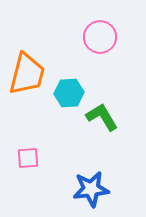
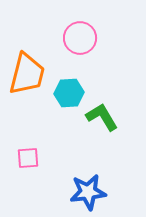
pink circle: moved 20 px left, 1 px down
blue star: moved 3 px left, 3 px down
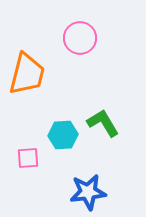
cyan hexagon: moved 6 px left, 42 px down
green L-shape: moved 1 px right, 6 px down
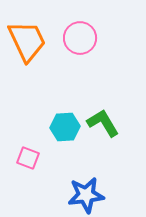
orange trapezoid: moved 33 px up; rotated 39 degrees counterclockwise
cyan hexagon: moved 2 px right, 8 px up
pink square: rotated 25 degrees clockwise
blue star: moved 2 px left, 3 px down
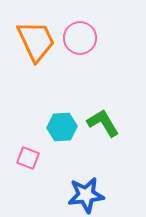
orange trapezoid: moved 9 px right
cyan hexagon: moved 3 px left
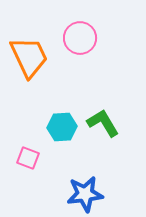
orange trapezoid: moved 7 px left, 16 px down
blue star: moved 1 px left, 1 px up
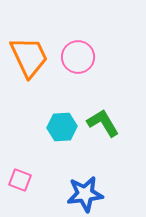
pink circle: moved 2 px left, 19 px down
pink square: moved 8 px left, 22 px down
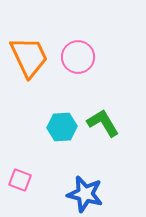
blue star: rotated 21 degrees clockwise
